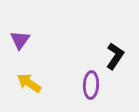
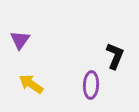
black L-shape: rotated 12 degrees counterclockwise
yellow arrow: moved 2 px right, 1 px down
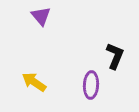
purple triangle: moved 21 px right, 24 px up; rotated 15 degrees counterclockwise
yellow arrow: moved 3 px right, 2 px up
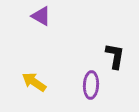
purple triangle: rotated 20 degrees counterclockwise
black L-shape: rotated 12 degrees counterclockwise
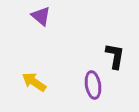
purple triangle: rotated 10 degrees clockwise
purple ellipse: moved 2 px right; rotated 12 degrees counterclockwise
